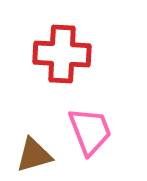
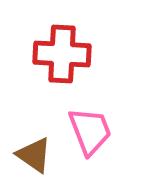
brown triangle: rotated 51 degrees clockwise
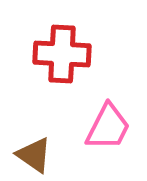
pink trapezoid: moved 18 px right, 4 px up; rotated 48 degrees clockwise
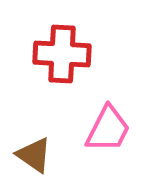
pink trapezoid: moved 2 px down
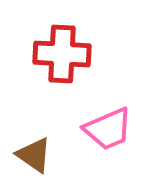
pink trapezoid: rotated 40 degrees clockwise
